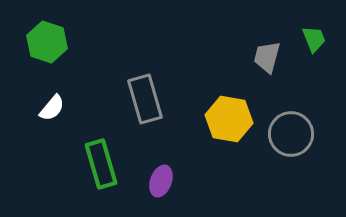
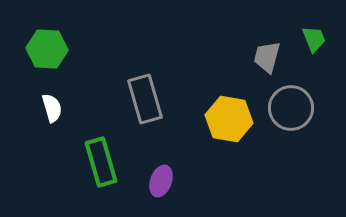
green hexagon: moved 7 px down; rotated 15 degrees counterclockwise
white semicircle: rotated 56 degrees counterclockwise
gray circle: moved 26 px up
green rectangle: moved 2 px up
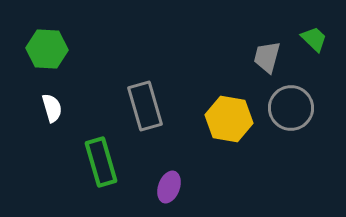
green trapezoid: rotated 24 degrees counterclockwise
gray rectangle: moved 7 px down
purple ellipse: moved 8 px right, 6 px down
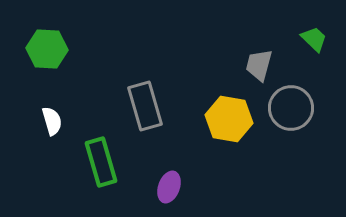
gray trapezoid: moved 8 px left, 8 px down
white semicircle: moved 13 px down
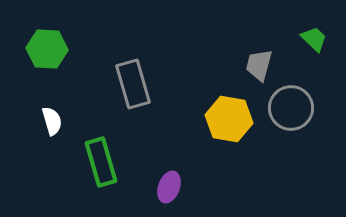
gray rectangle: moved 12 px left, 22 px up
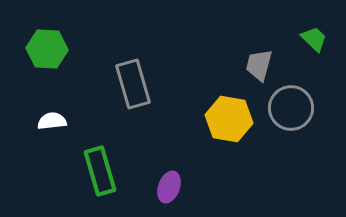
white semicircle: rotated 80 degrees counterclockwise
green rectangle: moved 1 px left, 9 px down
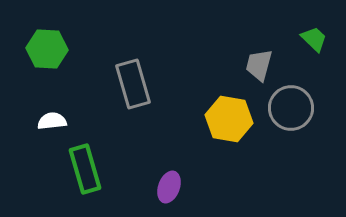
green rectangle: moved 15 px left, 2 px up
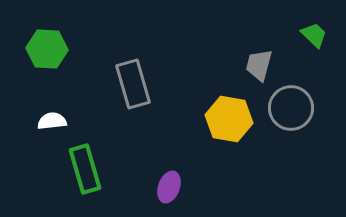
green trapezoid: moved 4 px up
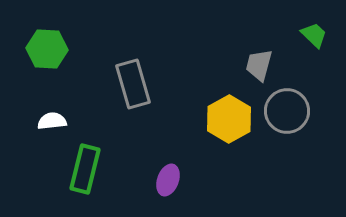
gray circle: moved 4 px left, 3 px down
yellow hexagon: rotated 21 degrees clockwise
green rectangle: rotated 30 degrees clockwise
purple ellipse: moved 1 px left, 7 px up
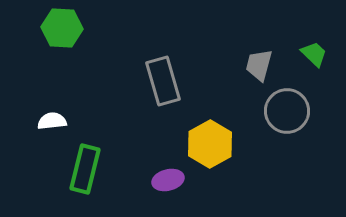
green trapezoid: moved 19 px down
green hexagon: moved 15 px right, 21 px up
gray rectangle: moved 30 px right, 3 px up
yellow hexagon: moved 19 px left, 25 px down
purple ellipse: rotated 56 degrees clockwise
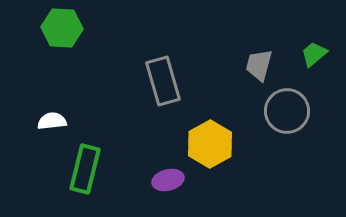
green trapezoid: rotated 84 degrees counterclockwise
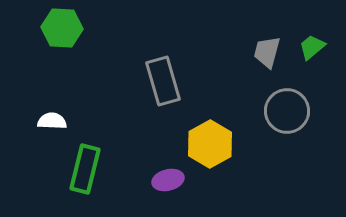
green trapezoid: moved 2 px left, 7 px up
gray trapezoid: moved 8 px right, 13 px up
white semicircle: rotated 8 degrees clockwise
